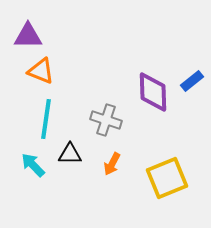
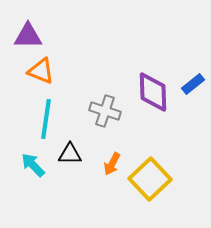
blue rectangle: moved 1 px right, 3 px down
gray cross: moved 1 px left, 9 px up
yellow square: moved 17 px left, 1 px down; rotated 21 degrees counterclockwise
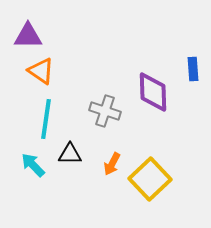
orange triangle: rotated 12 degrees clockwise
blue rectangle: moved 15 px up; rotated 55 degrees counterclockwise
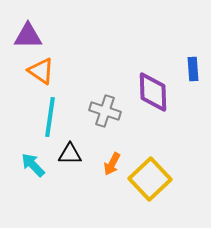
cyan line: moved 4 px right, 2 px up
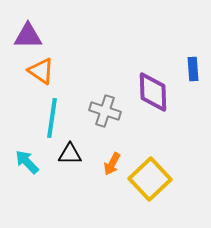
cyan line: moved 2 px right, 1 px down
cyan arrow: moved 6 px left, 3 px up
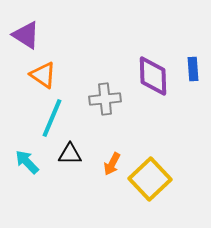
purple triangle: moved 2 px left, 1 px up; rotated 32 degrees clockwise
orange triangle: moved 2 px right, 4 px down
purple diamond: moved 16 px up
gray cross: moved 12 px up; rotated 24 degrees counterclockwise
cyan line: rotated 15 degrees clockwise
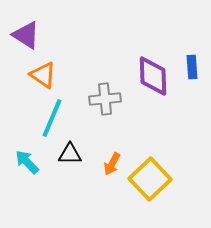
blue rectangle: moved 1 px left, 2 px up
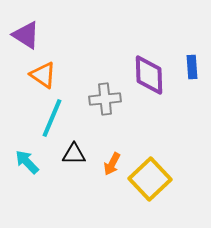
purple diamond: moved 4 px left, 1 px up
black triangle: moved 4 px right
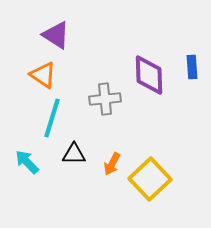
purple triangle: moved 30 px right
cyan line: rotated 6 degrees counterclockwise
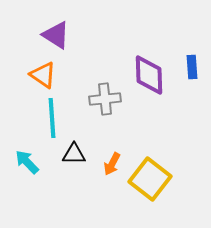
cyan line: rotated 21 degrees counterclockwise
yellow square: rotated 9 degrees counterclockwise
